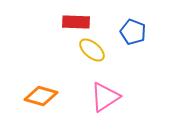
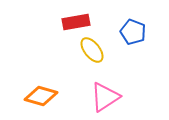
red rectangle: rotated 12 degrees counterclockwise
yellow ellipse: rotated 12 degrees clockwise
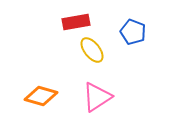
pink triangle: moved 8 px left
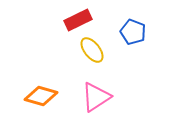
red rectangle: moved 2 px right, 2 px up; rotated 16 degrees counterclockwise
pink triangle: moved 1 px left
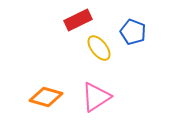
yellow ellipse: moved 7 px right, 2 px up
orange diamond: moved 5 px right, 1 px down
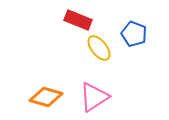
red rectangle: rotated 48 degrees clockwise
blue pentagon: moved 1 px right, 2 px down
pink triangle: moved 2 px left
